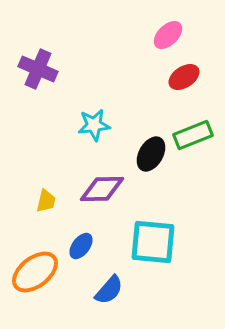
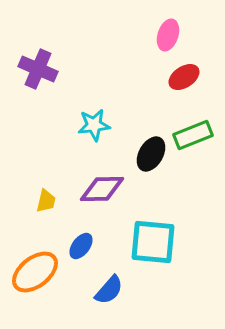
pink ellipse: rotated 28 degrees counterclockwise
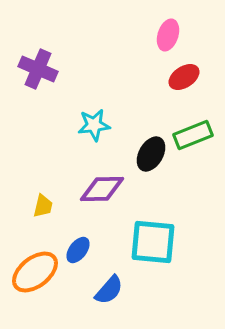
yellow trapezoid: moved 3 px left, 5 px down
blue ellipse: moved 3 px left, 4 px down
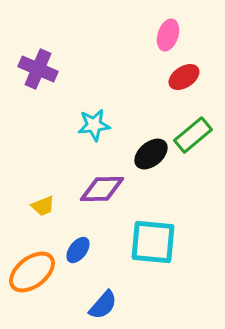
green rectangle: rotated 18 degrees counterclockwise
black ellipse: rotated 20 degrees clockwise
yellow trapezoid: rotated 55 degrees clockwise
orange ellipse: moved 3 px left
blue semicircle: moved 6 px left, 15 px down
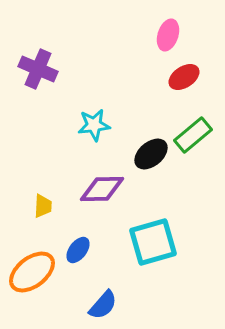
yellow trapezoid: rotated 65 degrees counterclockwise
cyan square: rotated 21 degrees counterclockwise
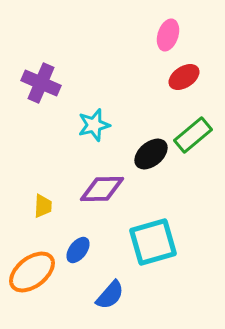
purple cross: moved 3 px right, 14 px down
cyan star: rotated 8 degrees counterclockwise
blue semicircle: moved 7 px right, 10 px up
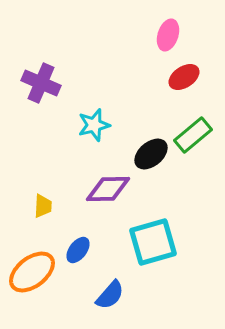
purple diamond: moved 6 px right
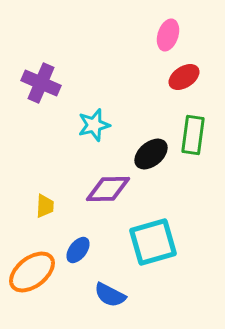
green rectangle: rotated 42 degrees counterclockwise
yellow trapezoid: moved 2 px right
blue semicircle: rotated 76 degrees clockwise
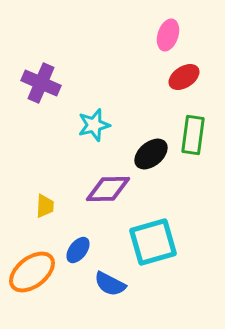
blue semicircle: moved 11 px up
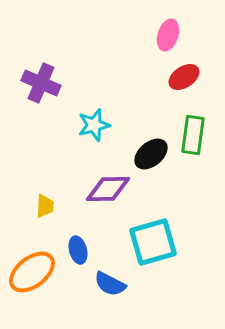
blue ellipse: rotated 52 degrees counterclockwise
